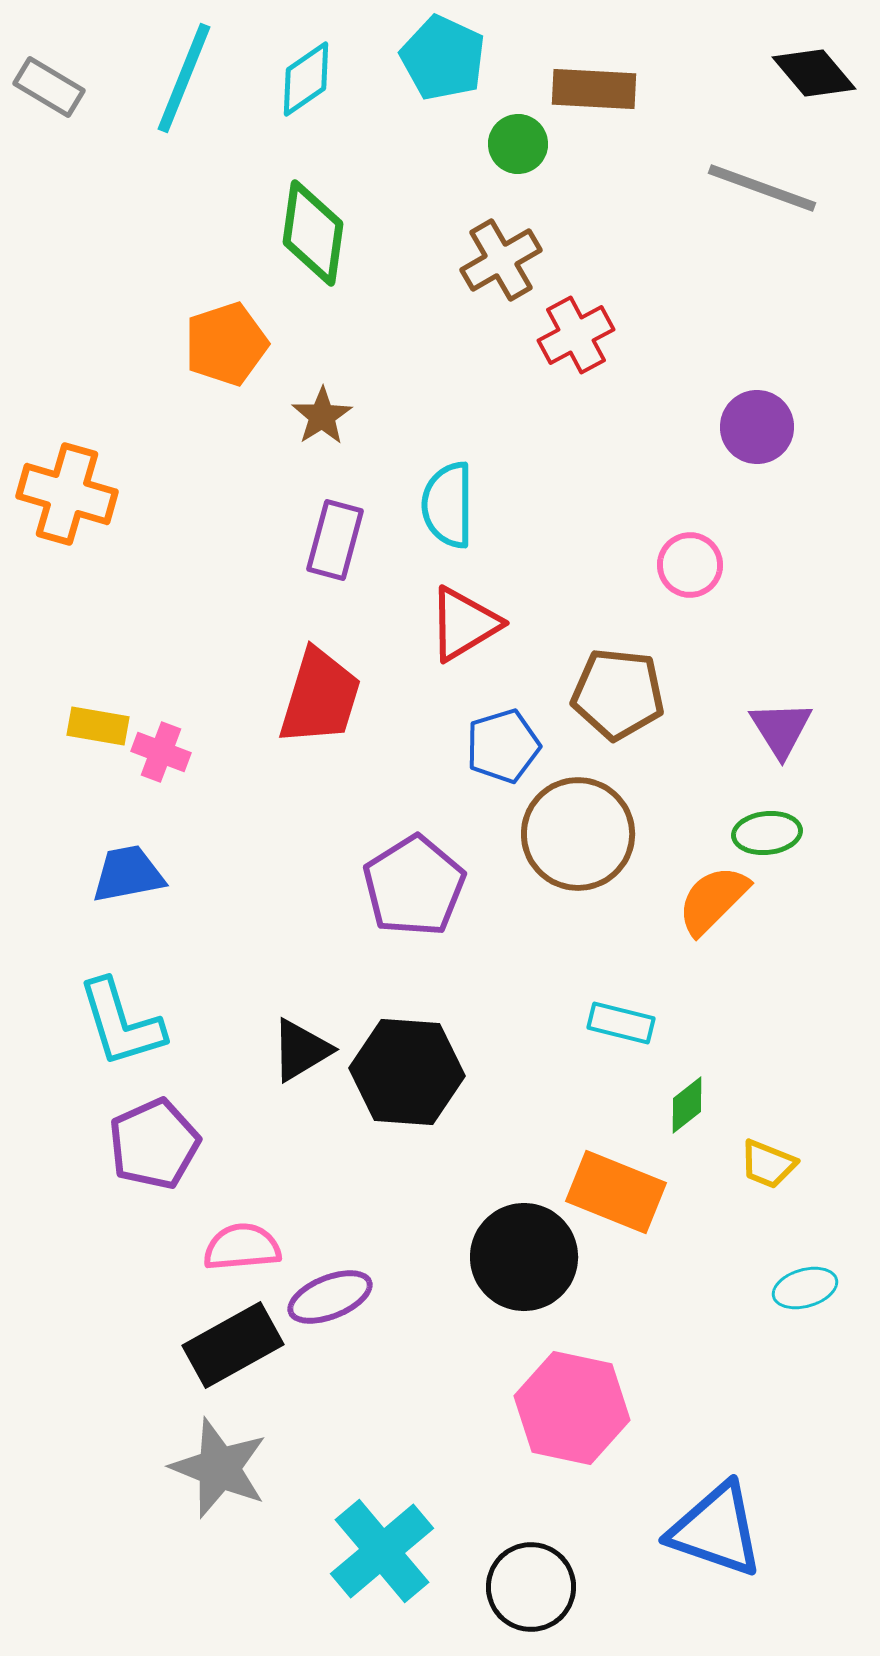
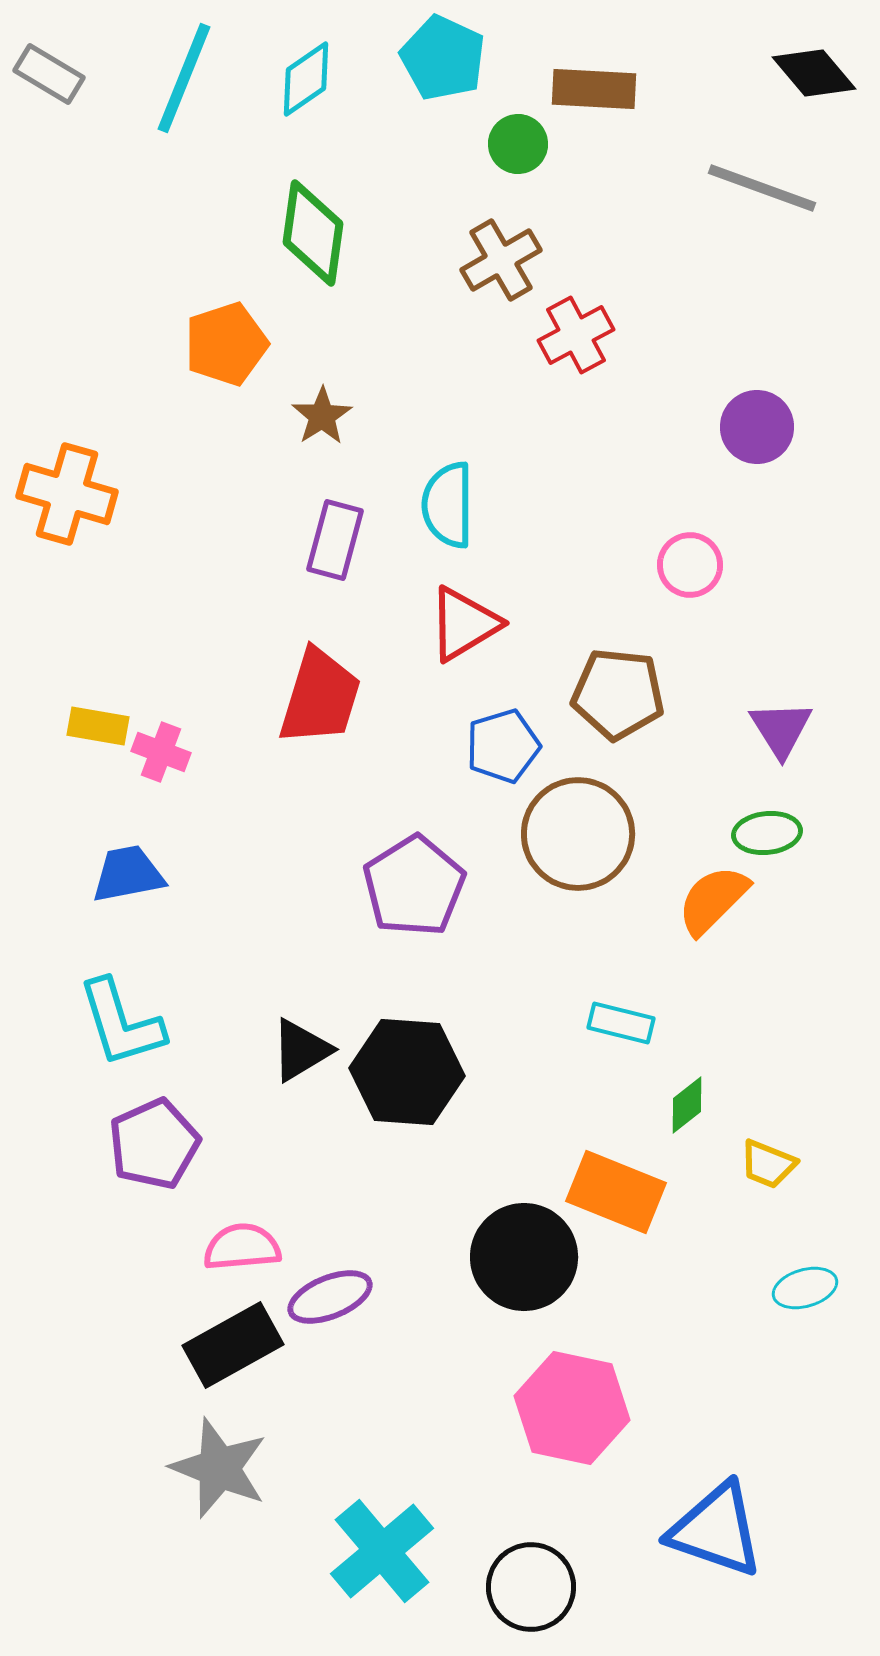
gray rectangle at (49, 87): moved 13 px up
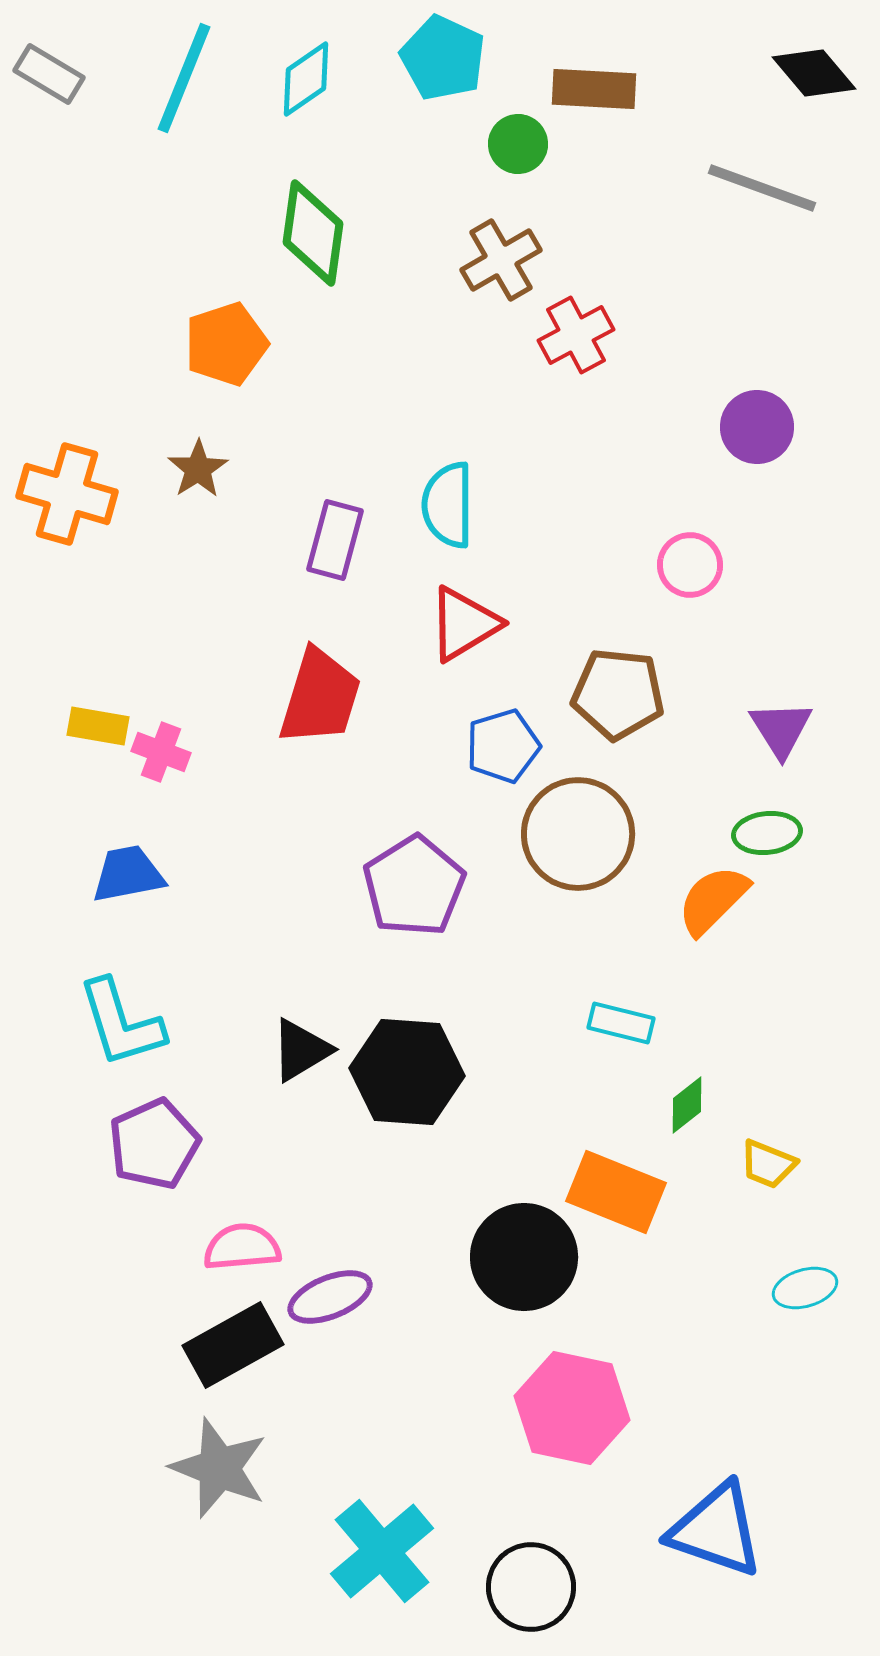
brown star at (322, 416): moved 124 px left, 53 px down
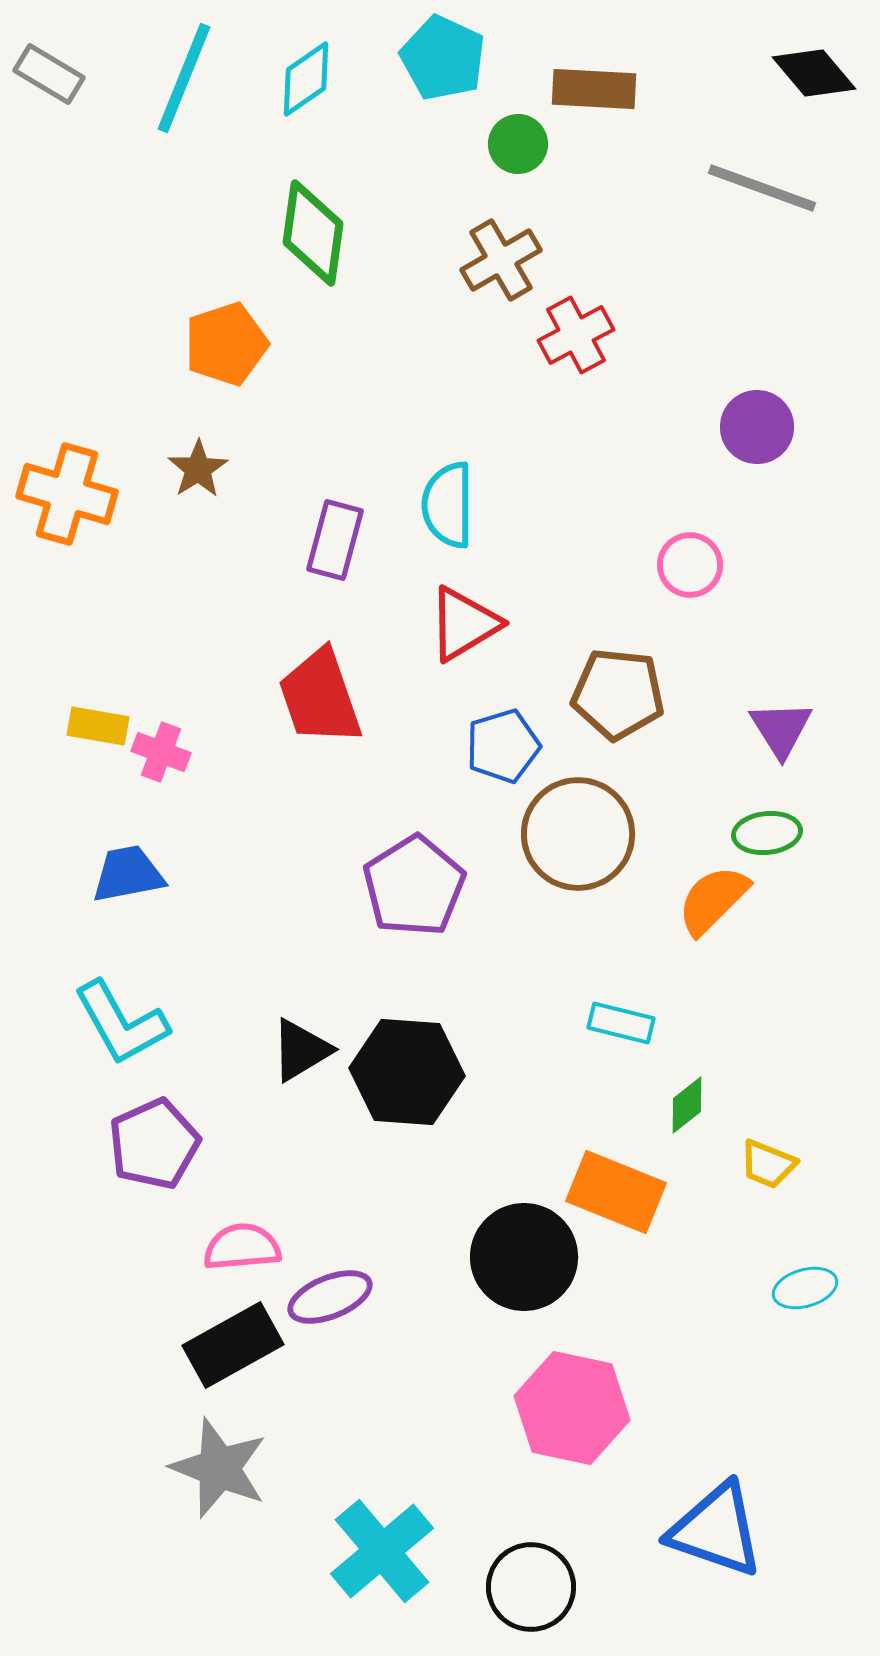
red trapezoid at (320, 697): rotated 144 degrees clockwise
cyan L-shape at (121, 1023): rotated 12 degrees counterclockwise
